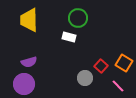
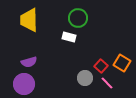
orange square: moved 2 px left
pink line: moved 11 px left, 3 px up
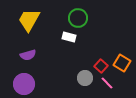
yellow trapezoid: rotated 30 degrees clockwise
purple semicircle: moved 1 px left, 7 px up
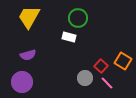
yellow trapezoid: moved 3 px up
orange square: moved 1 px right, 2 px up
purple circle: moved 2 px left, 2 px up
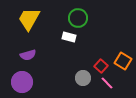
yellow trapezoid: moved 2 px down
gray circle: moved 2 px left
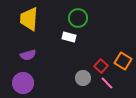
yellow trapezoid: rotated 25 degrees counterclockwise
purple circle: moved 1 px right, 1 px down
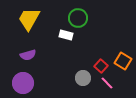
yellow trapezoid: rotated 25 degrees clockwise
white rectangle: moved 3 px left, 2 px up
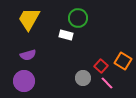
purple circle: moved 1 px right, 2 px up
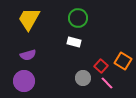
white rectangle: moved 8 px right, 7 px down
